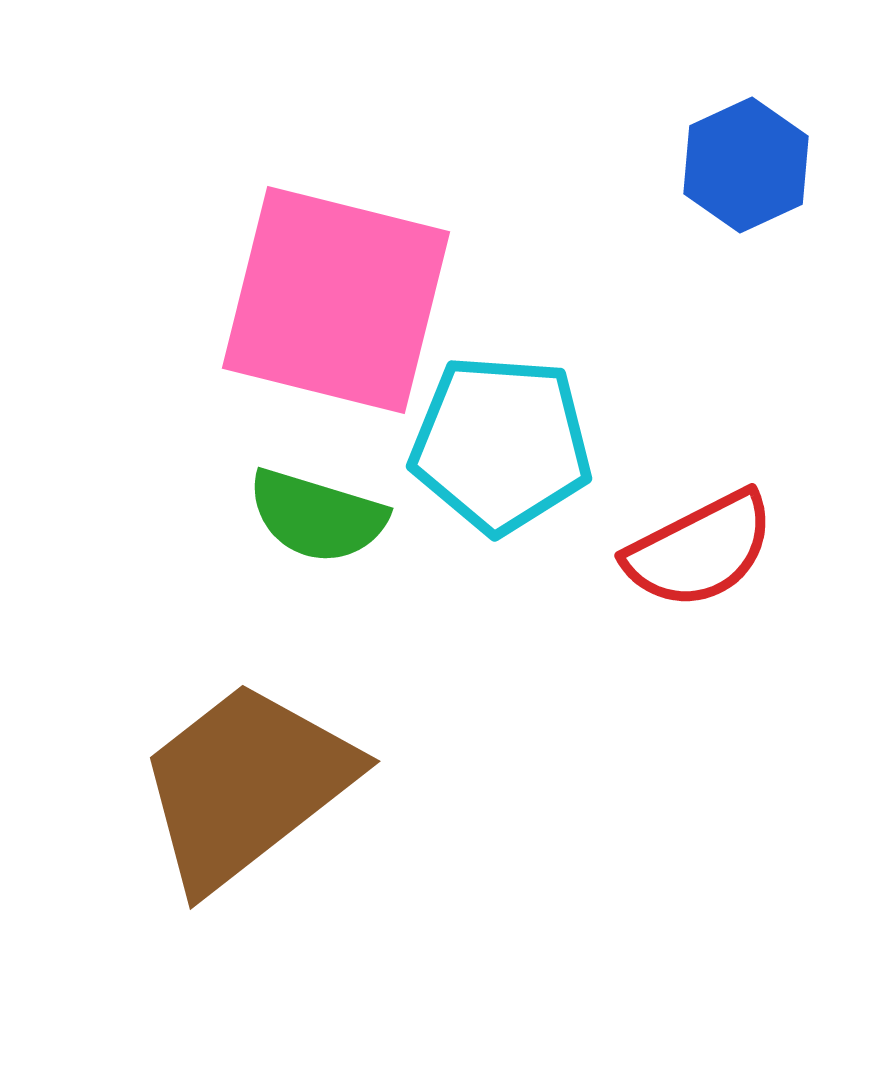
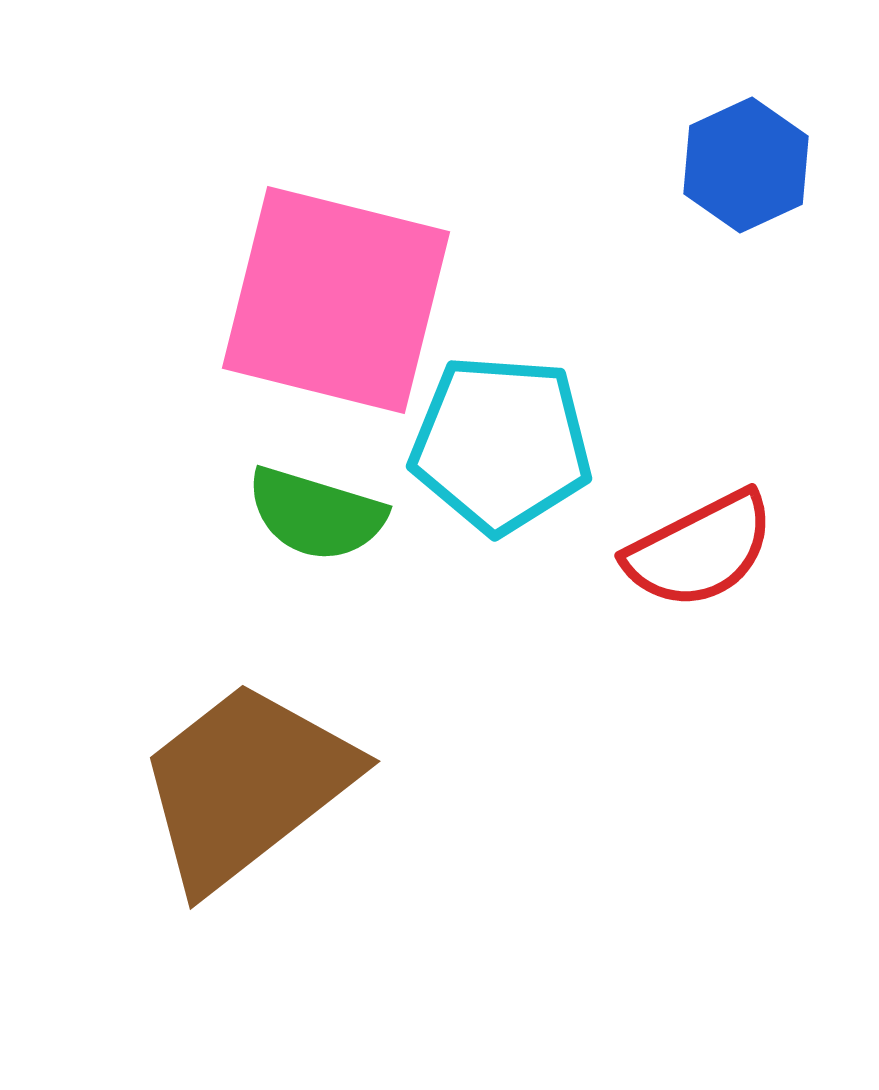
green semicircle: moved 1 px left, 2 px up
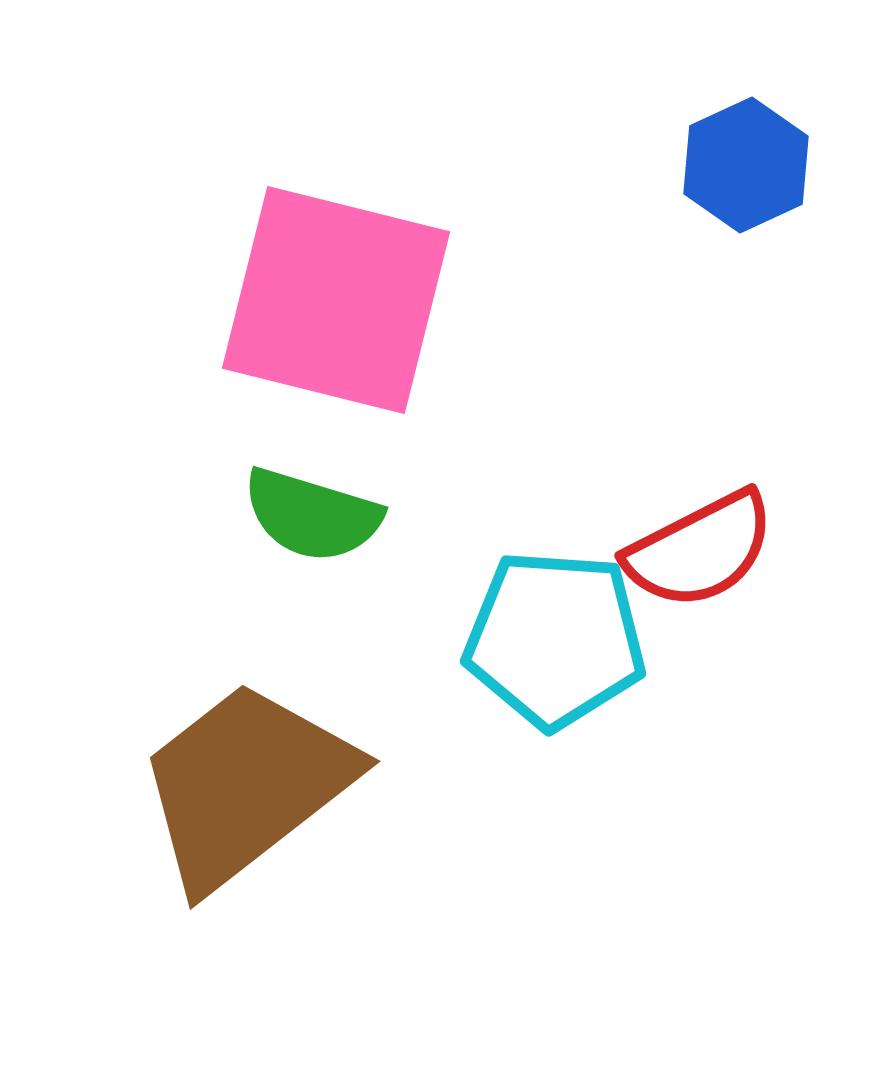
cyan pentagon: moved 54 px right, 195 px down
green semicircle: moved 4 px left, 1 px down
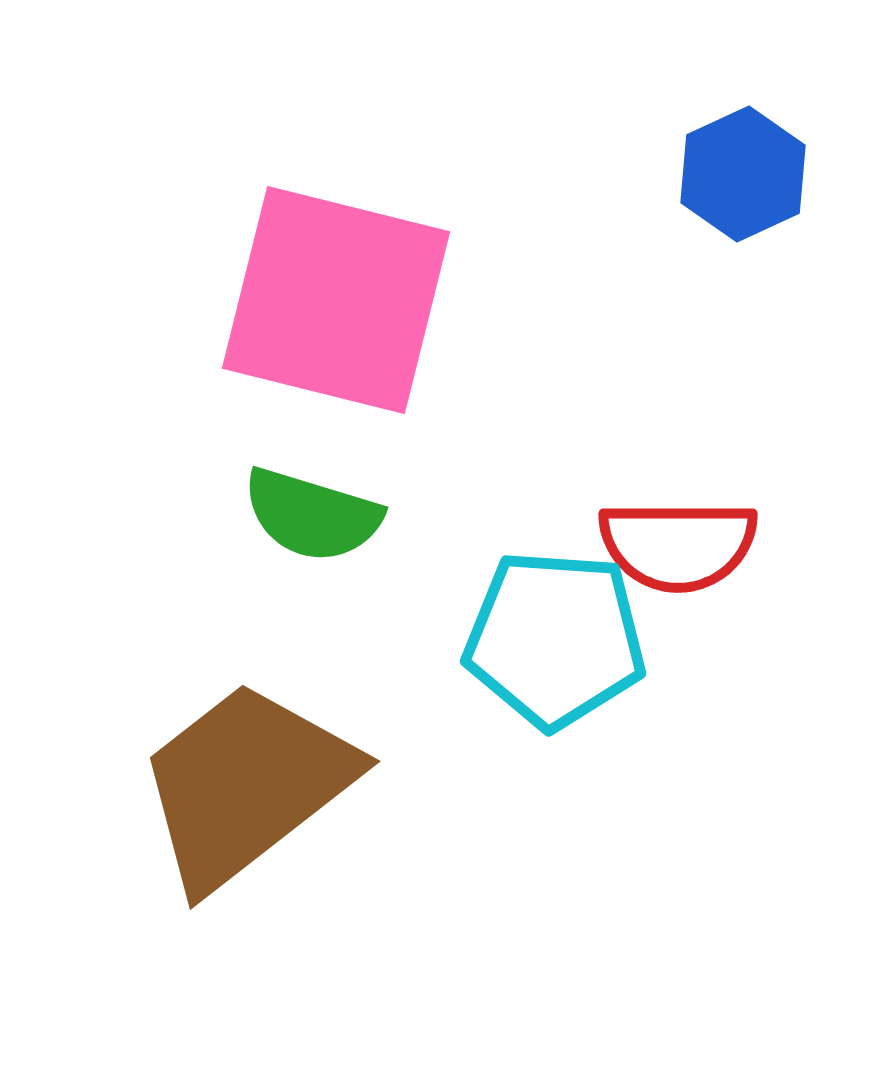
blue hexagon: moved 3 px left, 9 px down
red semicircle: moved 22 px left, 5 px up; rotated 27 degrees clockwise
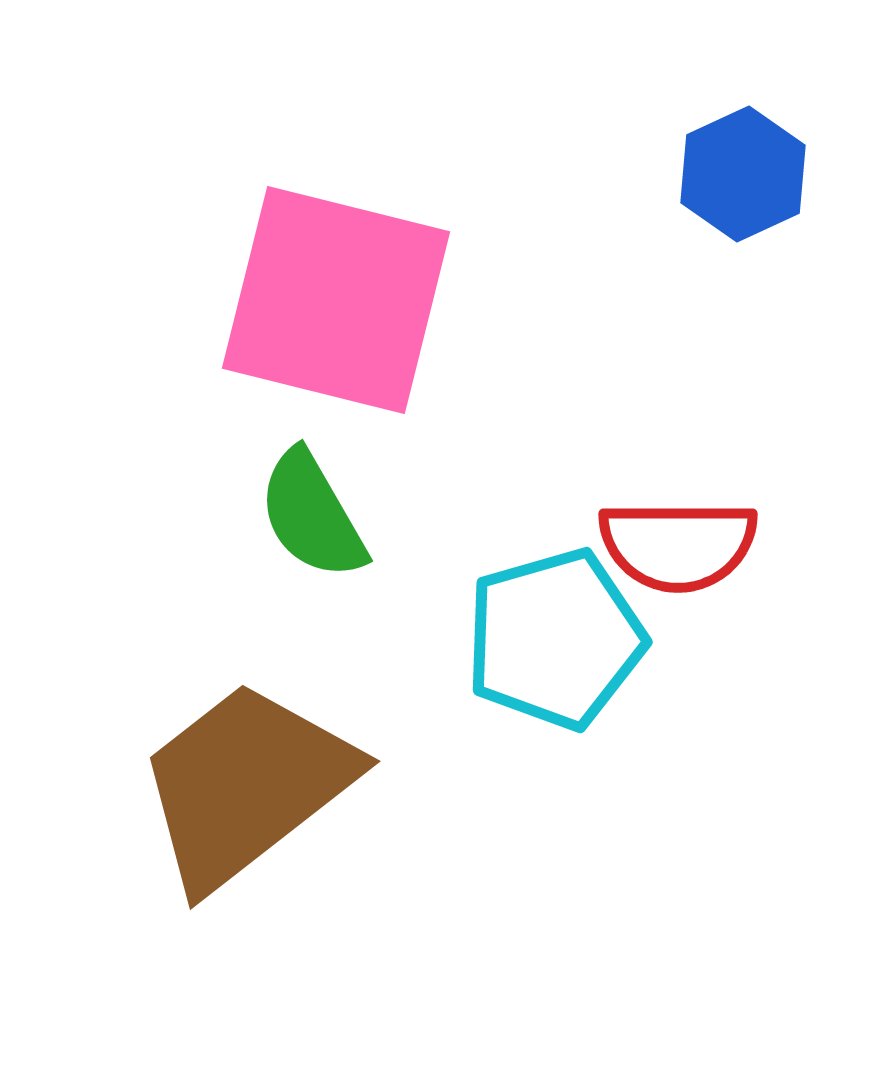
green semicircle: rotated 43 degrees clockwise
cyan pentagon: rotated 20 degrees counterclockwise
